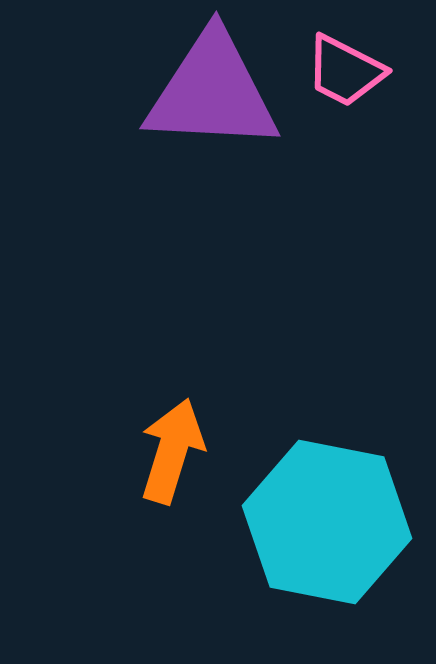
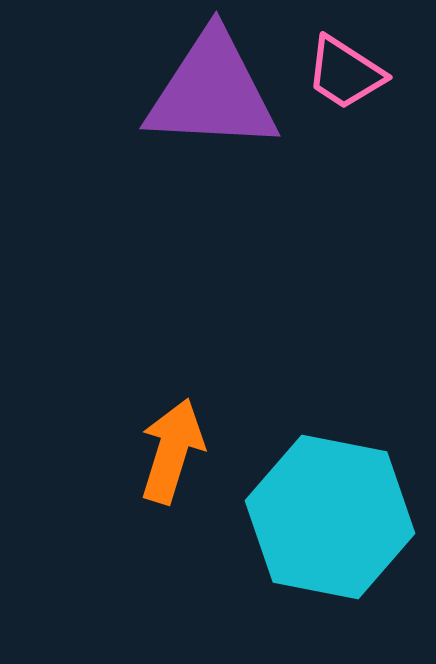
pink trapezoid: moved 2 px down; rotated 6 degrees clockwise
cyan hexagon: moved 3 px right, 5 px up
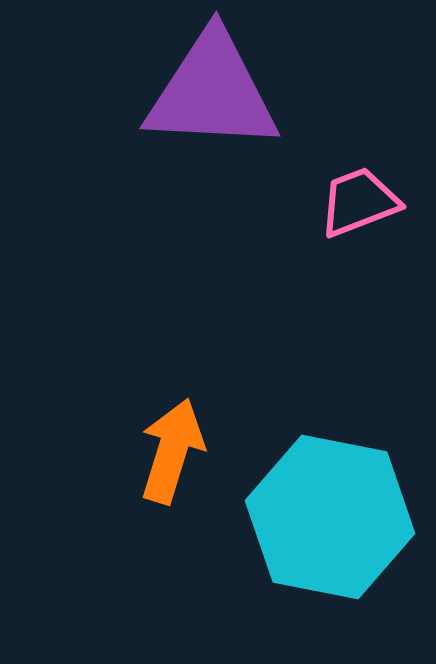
pink trapezoid: moved 14 px right, 129 px down; rotated 126 degrees clockwise
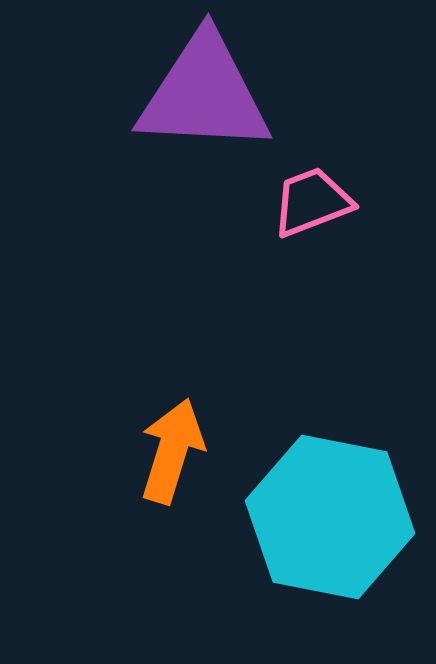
purple triangle: moved 8 px left, 2 px down
pink trapezoid: moved 47 px left
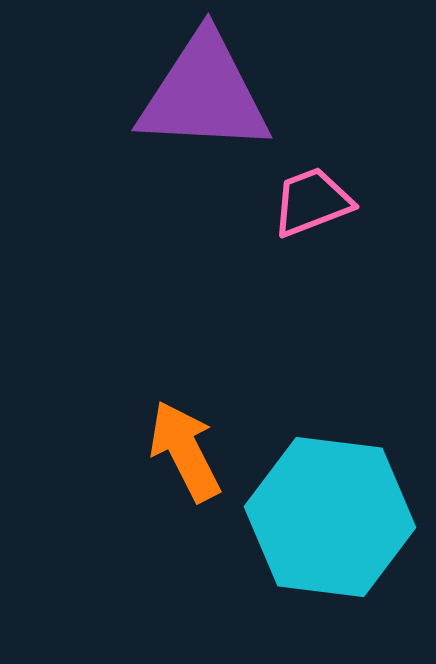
orange arrow: moved 13 px right; rotated 44 degrees counterclockwise
cyan hexagon: rotated 4 degrees counterclockwise
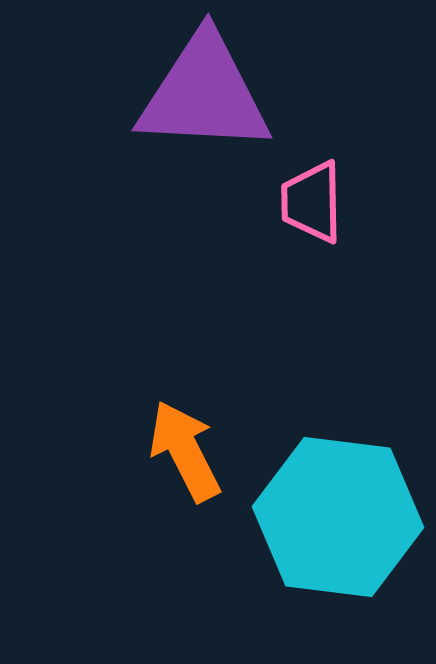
pink trapezoid: rotated 70 degrees counterclockwise
cyan hexagon: moved 8 px right
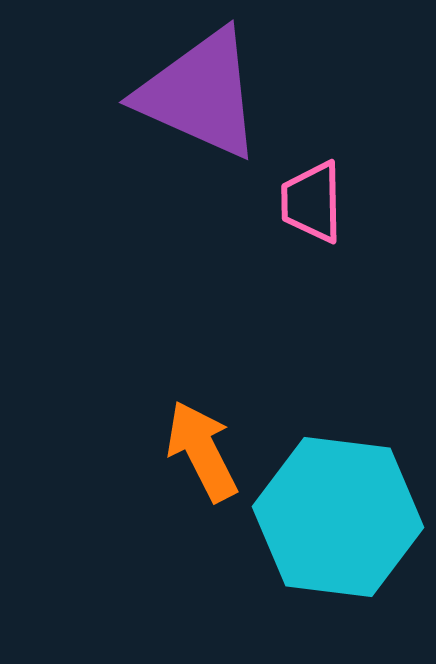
purple triangle: moved 4 px left; rotated 21 degrees clockwise
orange arrow: moved 17 px right
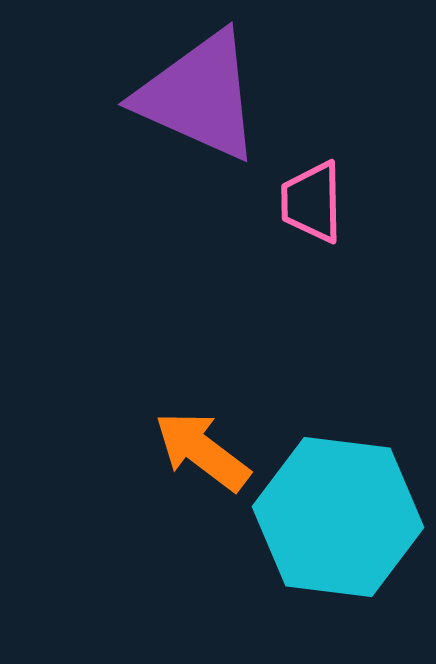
purple triangle: moved 1 px left, 2 px down
orange arrow: rotated 26 degrees counterclockwise
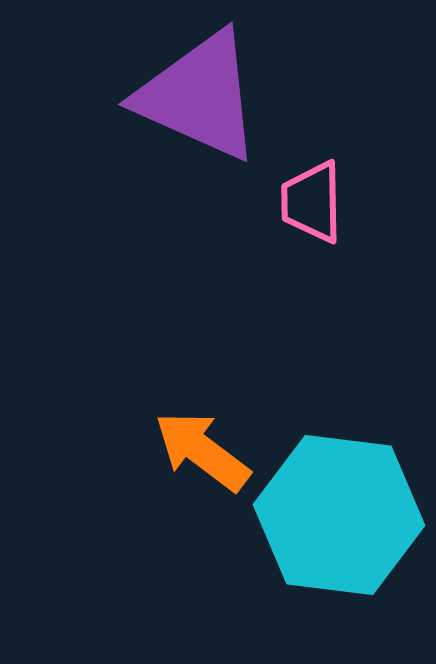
cyan hexagon: moved 1 px right, 2 px up
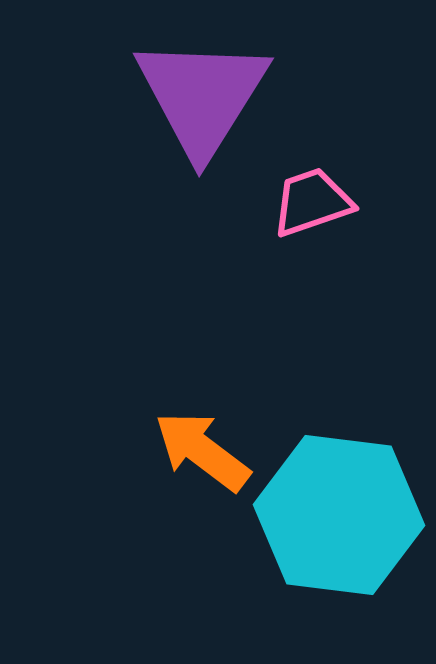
purple triangle: moved 3 px right; rotated 38 degrees clockwise
pink trapezoid: rotated 72 degrees clockwise
